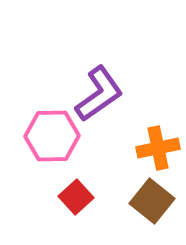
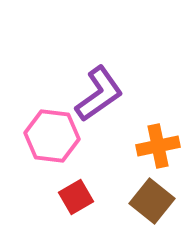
pink hexagon: rotated 8 degrees clockwise
orange cross: moved 2 px up
red square: rotated 12 degrees clockwise
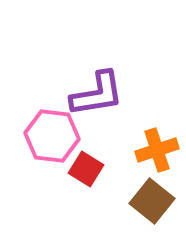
purple L-shape: moved 2 px left; rotated 26 degrees clockwise
orange cross: moved 1 px left, 4 px down; rotated 6 degrees counterclockwise
red square: moved 10 px right, 28 px up; rotated 28 degrees counterclockwise
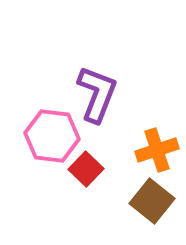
purple L-shape: rotated 60 degrees counterclockwise
red square: rotated 12 degrees clockwise
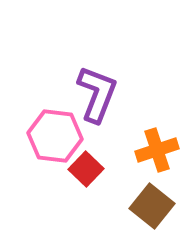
pink hexagon: moved 3 px right
brown square: moved 5 px down
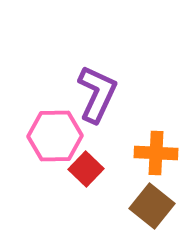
purple L-shape: rotated 4 degrees clockwise
pink hexagon: rotated 8 degrees counterclockwise
orange cross: moved 1 px left, 3 px down; rotated 21 degrees clockwise
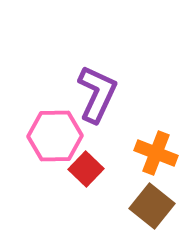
orange cross: rotated 18 degrees clockwise
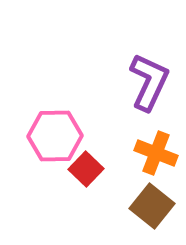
purple L-shape: moved 52 px right, 12 px up
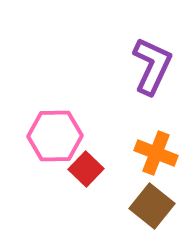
purple L-shape: moved 3 px right, 16 px up
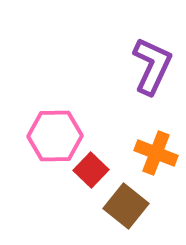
red square: moved 5 px right, 1 px down
brown square: moved 26 px left
